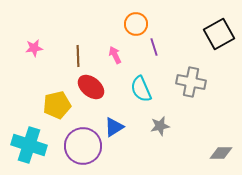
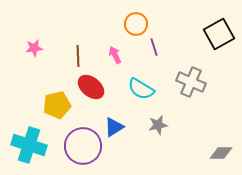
gray cross: rotated 12 degrees clockwise
cyan semicircle: rotated 36 degrees counterclockwise
gray star: moved 2 px left, 1 px up
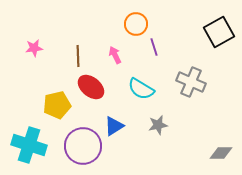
black square: moved 2 px up
blue triangle: moved 1 px up
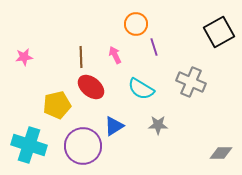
pink star: moved 10 px left, 9 px down
brown line: moved 3 px right, 1 px down
gray star: rotated 12 degrees clockwise
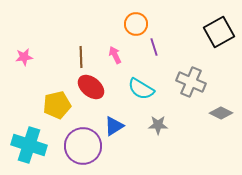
gray diamond: moved 40 px up; rotated 25 degrees clockwise
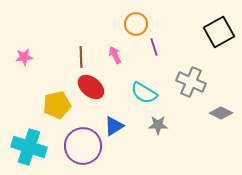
cyan semicircle: moved 3 px right, 4 px down
cyan cross: moved 2 px down
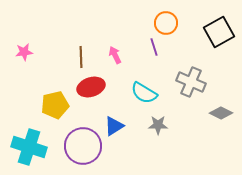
orange circle: moved 30 px right, 1 px up
pink star: moved 5 px up
red ellipse: rotated 56 degrees counterclockwise
yellow pentagon: moved 2 px left
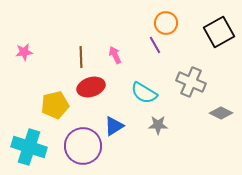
purple line: moved 1 px right, 2 px up; rotated 12 degrees counterclockwise
